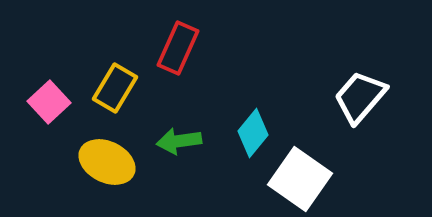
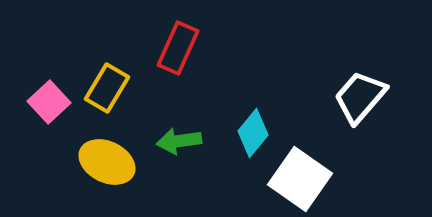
yellow rectangle: moved 8 px left
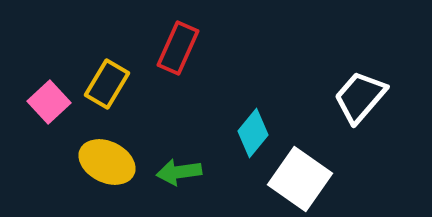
yellow rectangle: moved 4 px up
green arrow: moved 31 px down
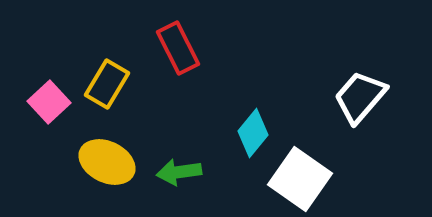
red rectangle: rotated 51 degrees counterclockwise
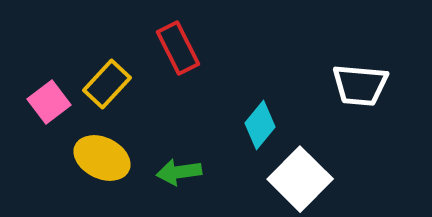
yellow rectangle: rotated 12 degrees clockwise
white trapezoid: moved 12 px up; rotated 126 degrees counterclockwise
pink square: rotated 6 degrees clockwise
cyan diamond: moved 7 px right, 8 px up
yellow ellipse: moved 5 px left, 4 px up
white square: rotated 10 degrees clockwise
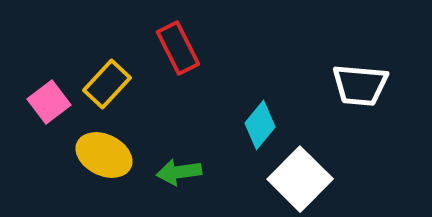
yellow ellipse: moved 2 px right, 3 px up
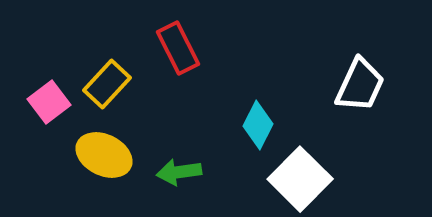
white trapezoid: rotated 70 degrees counterclockwise
cyan diamond: moved 2 px left; rotated 12 degrees counterclockwise
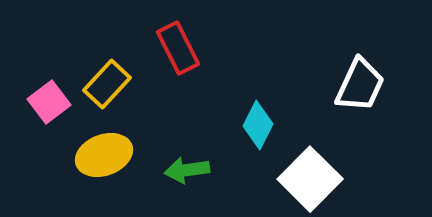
yellow ellipse: rotated 46 degrees counterclockwise
green arrow: moved 8 px right, 2 px up
white square: moved 10 px right
